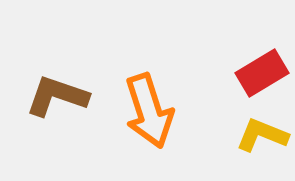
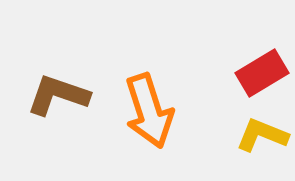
brown L-shape: moved 1 px right, 1 px up
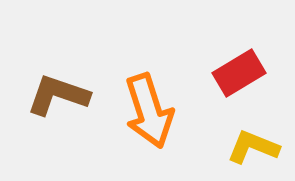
red rectangle: moved 23 px left
yellow L-shape: moved 9 px left, 12 px down
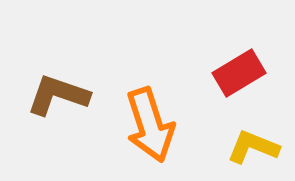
orange arrow: moved 1 px right, 14 px down
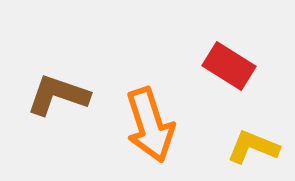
red rectangle: moved 10 px left, 7 px up; rotated 63 degrees clockwise
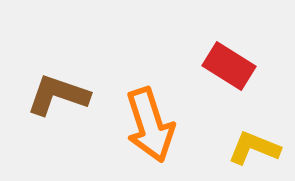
yellow L-shape: moved 1 px right, 1 px down
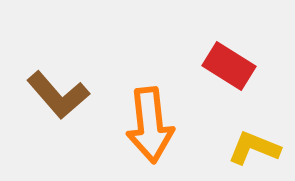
brown L-shape: rotated 150 degrees counterclockwise
orange arrow: rotated 12 degrees clockwise
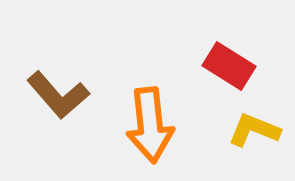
yellow L-shape: moved 18 px up
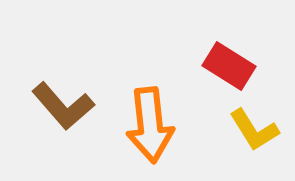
brown L-shape: moved 5 px right, 11 px down
yellow L-shape: rotated 144 degrees counterclockwise
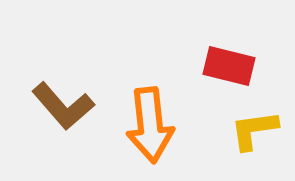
red rectangle: rotated 18 degrees counterclockwise
yellow L-shape: rotated 114 degrees clockwise
